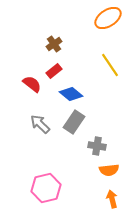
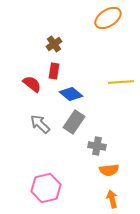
yellow line: moved 11 px right, 17 px down; rotated 60 degrees counterclockwise
red rectangle: rotated 42 degrees counterclockwise
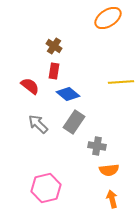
brown cross: moved 2 px down; rotated 21 degrees counterclockwise
red semicircle: moved 2 px left, 2 px down
blue diamond: moved 3 px left
gray arrow: moved 2 px left
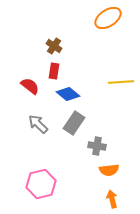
gray rectangle: moved 1 px down
pink hexagon: moved 5 px left, 4 px up
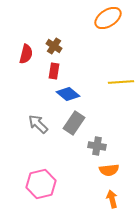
red semicircle: moved 4 px left, 32 px up; rotated 66 degrees clockwise
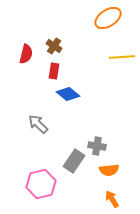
yellow line: moved 1 px right, 25 px up
gray rectangle: moved 38 px down
orange arrow: rotated 18 degrees counterclockwise
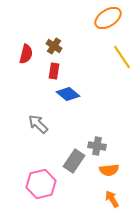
yellow line: rotated 60 degrees clockwise
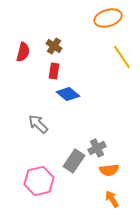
orange ellipse: rotated 16 degrees clockwise
red semicircle: moved 3 px left, 2 px up
gray cross: moved 2 px down; rotated 36 degrees counterclockwise
pink hexagon: moved 2 px left, 3 px up
